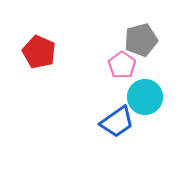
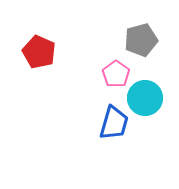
pink pentagon: moved 6 px left, 9 px down
cyan circle: moved 1 px down
blue trapezoid: moved 3 px left, 1 px down; rotated 39 degrees counterclockwise
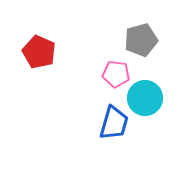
pink pentagon: rotated 28 degrees counterclockwise
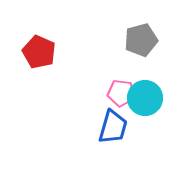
pink pentagon: moved 5 px right, 19 px down
blue trapezoid: moved 1 px left, 4 px down
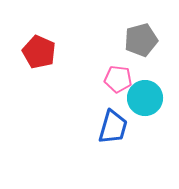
pink pentagon: moved 3 px left, 14 px up
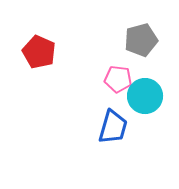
cyan circle: moved 2 px up
